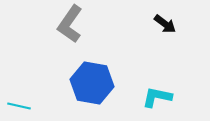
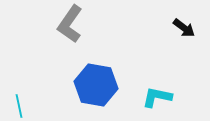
black arrow: moved 19 px right, 4 px down
blue hexagon: moved 4 px right, 2 px down
cyan line: rotated 65 degrees clockwise
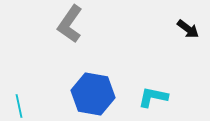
black arrow: moved 4 px right, 1 px down
blue hexagon: moved 3 px left, 9 px down
cyan L-shape: moved 4 px left
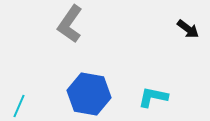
blue hexagon: moved 4 px left
cyan line: rotated 35 degrees clockwise
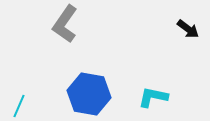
gray L-shape: moved 5 px left
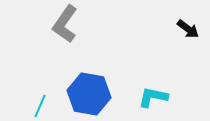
cyan line: moved 21 px right
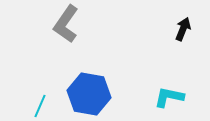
gray L-shape: moved 1 px right
black arrow: moved 5 px left; rotated 105 degrees counterclockwise
cyan L-shape: moved 16 px right
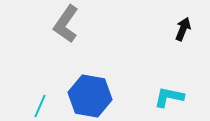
blue hexagon: moved 1 px right, 2 px down
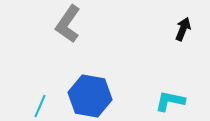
gray L-shape: moved 2 px right
cyan L-shape: moved 1 px right, 4 px down
